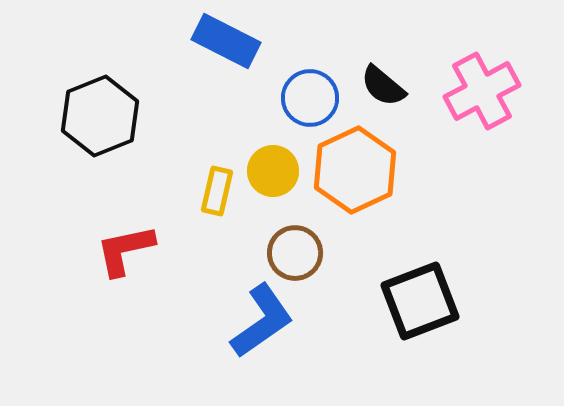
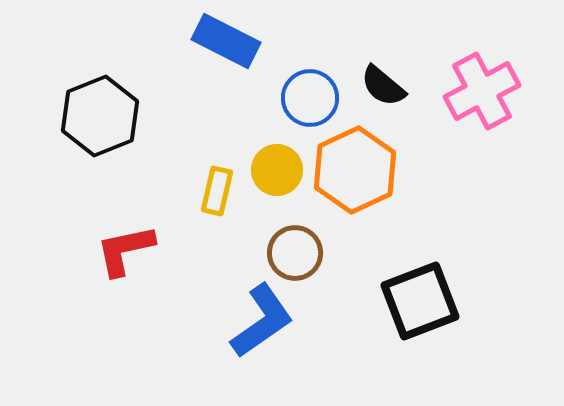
yellow circle: moved 4 px right, 1 px up
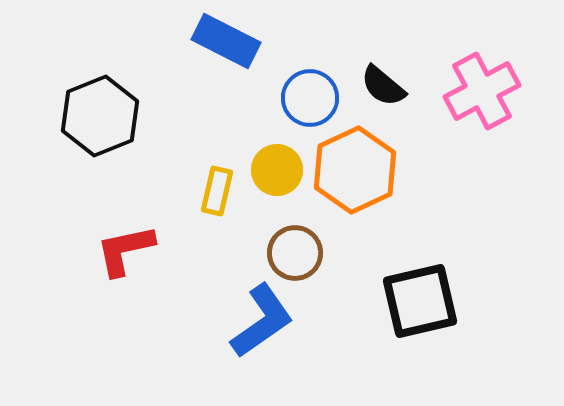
black square: rotated 8 degrees clockwise
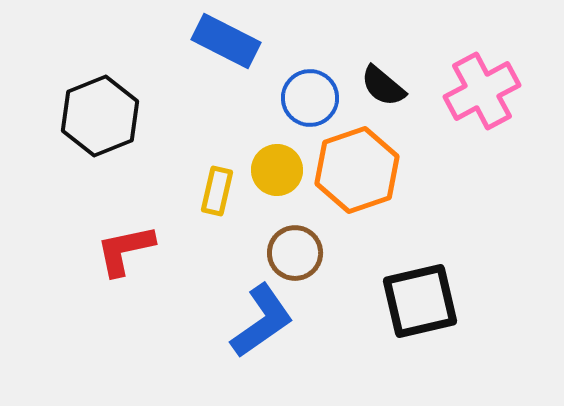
orange hexagon: moved 2 px right; rotated 6 degrees clockwise
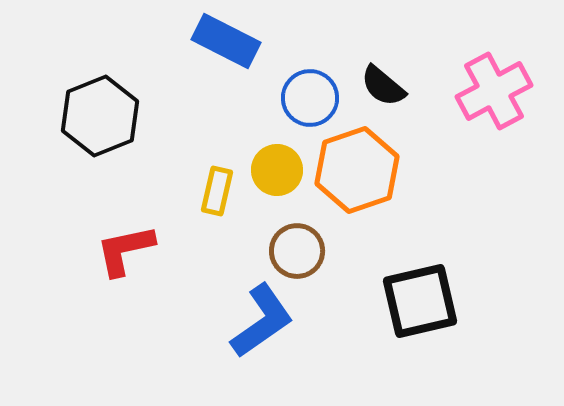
pink cross: moved 12 px right
brown circle: moved 2 px right, 2 px up
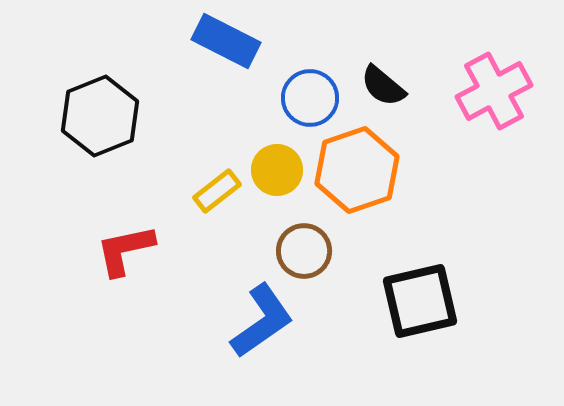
yellow rectangle: rotated 39 degrees clockwise
brown circle: moved 7 px right
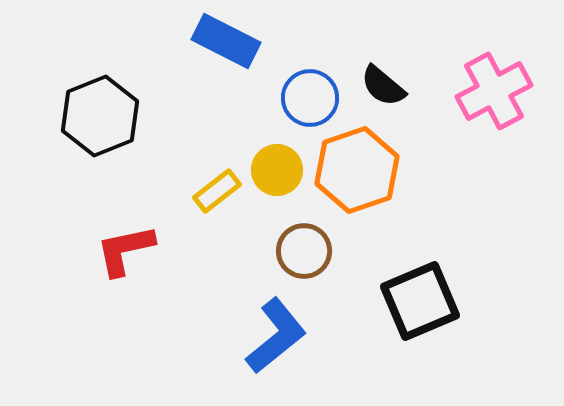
black square: rotated 10 degrees counterclockwise
blue L-shape: moved 14 px right, 15 px down; rotated 4 degrees counterclockwise
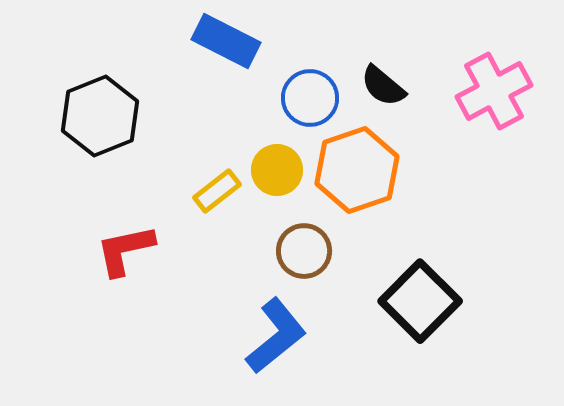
black square: rotated 22 degrees counterclockwise
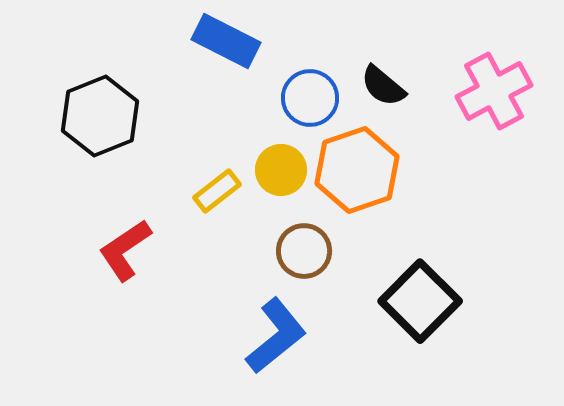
yellow circle: moved 4 px right
red L-shape: rotated 22 degrees counterclockwise
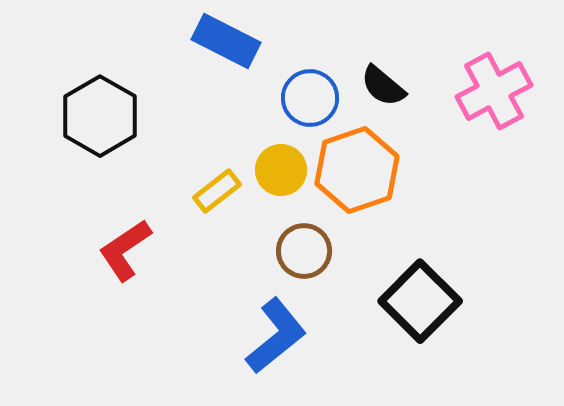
black hexagon: rotated 8 degrees counterclockwise
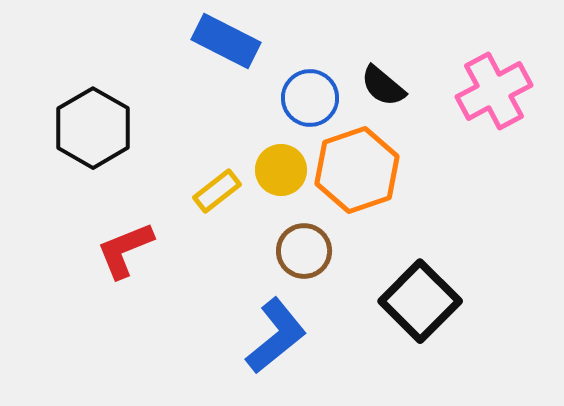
black hexagon: moved 7 px left, 12 px down
red L-shape: rotated 12 degrees clockwise
